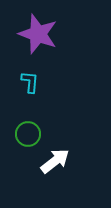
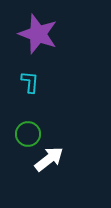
white arrow: moved 6 px left, 2 px up
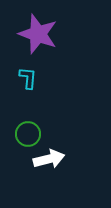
cyan L-shape: moved 2 px left, 4 px up
white arrow: rotated 24 degrees clockwise
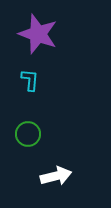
cyan L-shape: moved 2 px right, 2 px down
white arrow: moved 7 px right, 17 px down
